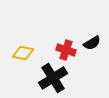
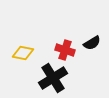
red cross: moved 1 px left
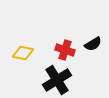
black semicircle: moved 1 px right, 1 px down
black cross: moved 4 px right, 2 px down
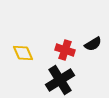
yellow diamond: rotated 55 degrees clockwise
black cross: moved 3 px right
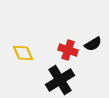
red cross: moved 3 px right
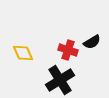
black semicircle: moved 1 px left, 2 px up
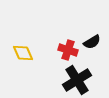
black cross: moved 17 px right
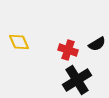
black semicircle: moved 5 px right, 2 px down
yellow diamond: moved 4 px left, 11 px up
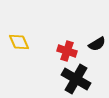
red cross: moved 1 px left, 1 px down
black cross: moved 1 px left, 1 px up; rotated 28 degrees counterclockwise
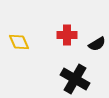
red cross: moved 16 px up; rotated 18 degrees counterclockwise
black cross: moved 1 px left
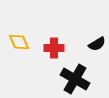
red cross: moved 13 px left, 13 px down
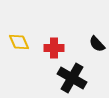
black semicircle: rotated 78 degrees clockwise
black cross: moved 3 px left, 1 px up
